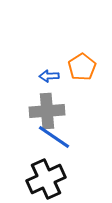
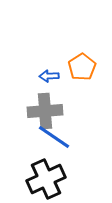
gray cross: moved 2 px left
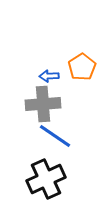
gray cross: moved 2 px left, 7 px up
blue line: moved 1 px right, 1 px up
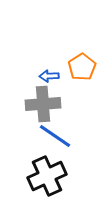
black cross: moved 1 px right, 3 px up
